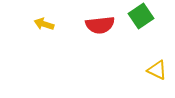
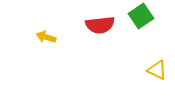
yellow arrow: moved 2 px right, 13 px down
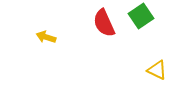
red semicircle: moved 4 px right, 2 px up; rotated 72 degrees clockwise
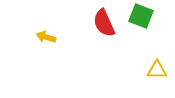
green square: rotated 35 degrees counterclockwise
yellow triangle: rotated 25 degrees counterclockwise
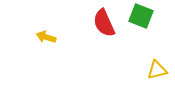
yellow triangle: rotated 15 degrees counterclockwise
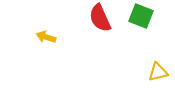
red semicircle: moved 4 px left, 5 px up
yellow triangle: moved 1 px right, 2 px down
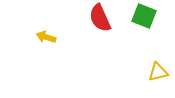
green square: moved 3 px right
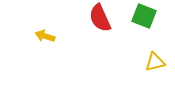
yellow arrow: moved 1 px left, 1 px up
yellow triangle: moved 3 px left, 10 px up
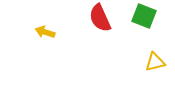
yellow arrow: moved 4 px up
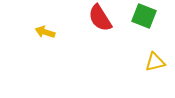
red semicircle: rotated 8 degrees counterclockwise
